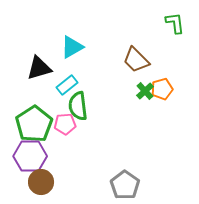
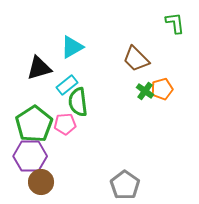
brown trapezoid: moved 1 px up
green cross: rotated 12 degrees counterclockwise
green semicircle: moved 4 px up
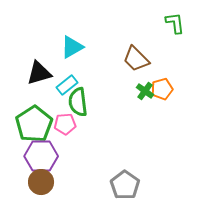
black triangle: moved 5 px down
purple hexagon: moved 11 px right
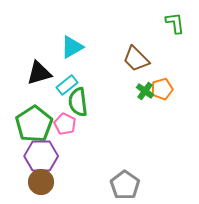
pink pentagon: rotated 30 degrees clockwise
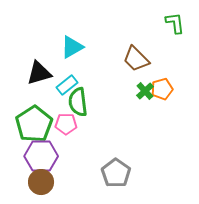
green cross: rotated 12 degrees clockwise
pink pentagon: moved 1 px right; rotated 25 degrees counterclockwise
gray pentagon: moved 9 px left, 12 px up
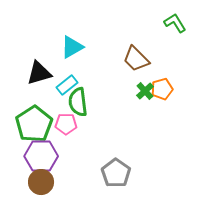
green L-shape: rotated 25 degrees counterclockwise
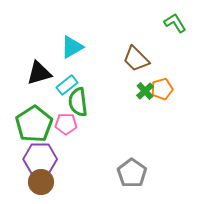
purple hexagon: moved 1 px left, 3 px down
gray pentagon: moved 16 px right
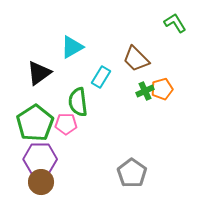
black triangle: rotated 20 degrees counterclockwise
cyan rectangle: moved 34 px right, 8 px up; rotated 20 degrees counterclockwise
green cross: rotated 18 degrees clockwise
green pentagon: moved 1 px right, 1 px up
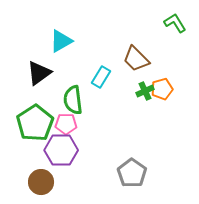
cyan triangle: moved 11 px left, 6 px up
green semicircle: moved 5 px left, 2 px up
purple hexagon: moved 21 px right, 9 px up
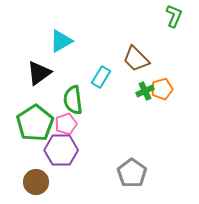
green L-shape: moved 1 px left, 7 px up; rotated 55 degrees clockwise
pink pentagon: rotated 20 degrees counterclockwise
brown circle: moved 5 px left
